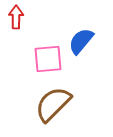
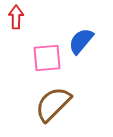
pink square: moved 1 px left, 1 px up
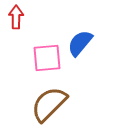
blue semicircle: moved 1 px left, 2 px down
brown semicircle: moved 4 px left
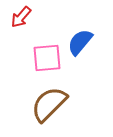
red arrow: moved 5 px right; rotated 140 degrees counterclockwise
blue semicircle: moved 1 px up
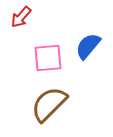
blue semicircle: moved 8 px right, 4 px down
pink square: moved 1 px right
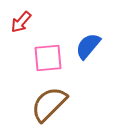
red arrow: moved 5 px down
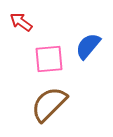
red arrow: rotated 85 degrees clockwise
pink square: moved 1 px right, 1 px down
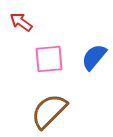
blue semicircle: moved 6 px right, 11 px down
brown semicircle: moved 7 px down
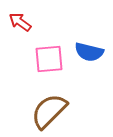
red arrow: moved 1 px left
blue semicircle: moved 5 px left, 5 px up; rotated 116 degrees counterclockwise
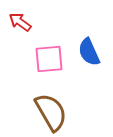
blue semicircle: rotated 52 degrees clockwise
brown semicircle: moved 2 px right, 1 px down; rotated 105 degrees clockwise
